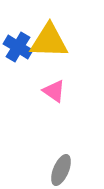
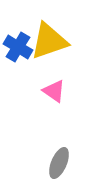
yellow triangle: rotated 21 degrees counterclockwise
gray ellipse: moved 2 px left, 7 px up
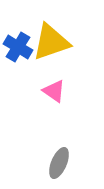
yellow triangle: moved 2 px right, 1 px down
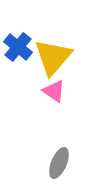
yellow triangle: moved 2 px right, 15 px down; rotated 30 degrees counterclockwise
blue cross: rotated 8 degrees clockwise
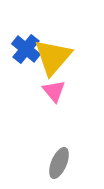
blue cross: moved 8 px right, 2 px down
pink triangle: rotated 15 degrees clockwise
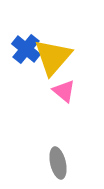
pink triangle: moved 10 px right; rotated 10 degrees counterclockwise
gray ellipse: moved 1 px left; rotated 36 degrees counterclockwise
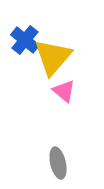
blue cross: moved 1 px left, 9 px up
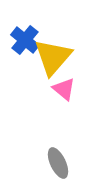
pink triangle: moved 2 px up
gray ellipse: rotated 12 degrees counterclockwise
